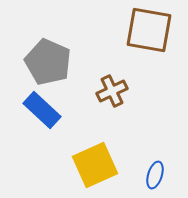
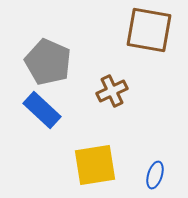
yellow square: rotated 15 degrees clockwise
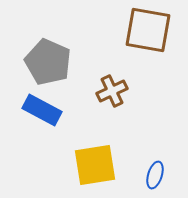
brown square: moved 1 px left
blue rectangle: rotated 15 degrees counterclockwise
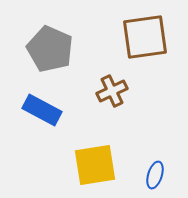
brown square: moved 3 px left, 7 px down; rotated 18 degrees counterclockwise
gray pentagon: moved 2 px right, 13 px up
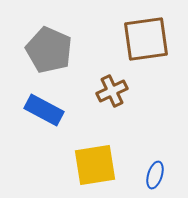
brown square: moved 1 px right, 2 px down
gray pentagon: moved 1 px left, 1 px down
blue rectangle: moved 2 px right
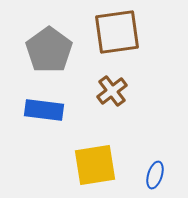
brown square: moved 29 px left, 7 px up
gray pentagon: rotated 12 degrees clockwise
brown cross: rotated 12 degrees counterclockwise
blue rectangle: rotated 21 degrees counterclockwise
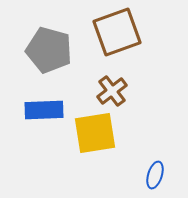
brown square: rotated 12 degrees counterclockwise
gray pentagon: rotated 21 degrees counterclockwise
blue rectangle: rotated 9 degrees counterclockwise
yellow square: moved 32 px up
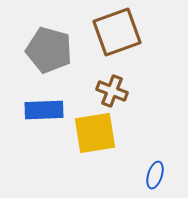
brown cross: rotated 32 degrees counterclockwise
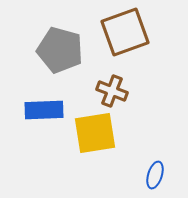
brown square: moved 8 px right
gray pentagon: moved 11 px right
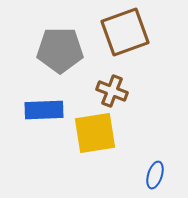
gray pentagon: rotated 15 degrees counterclockwise
